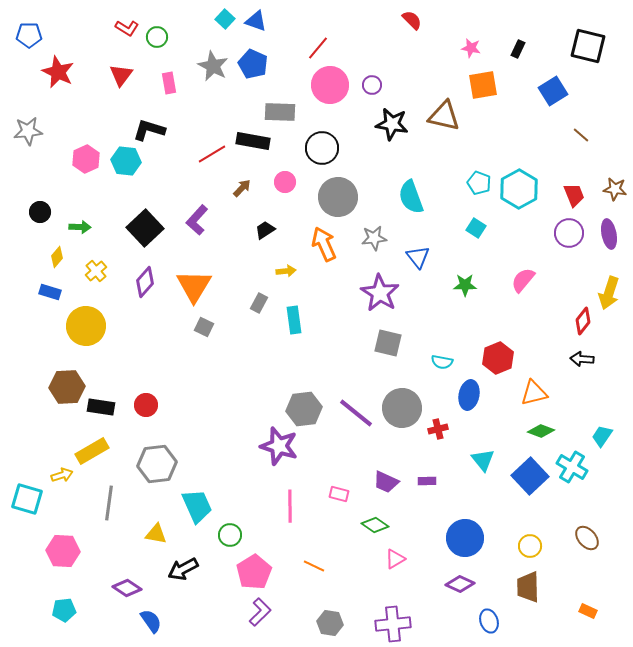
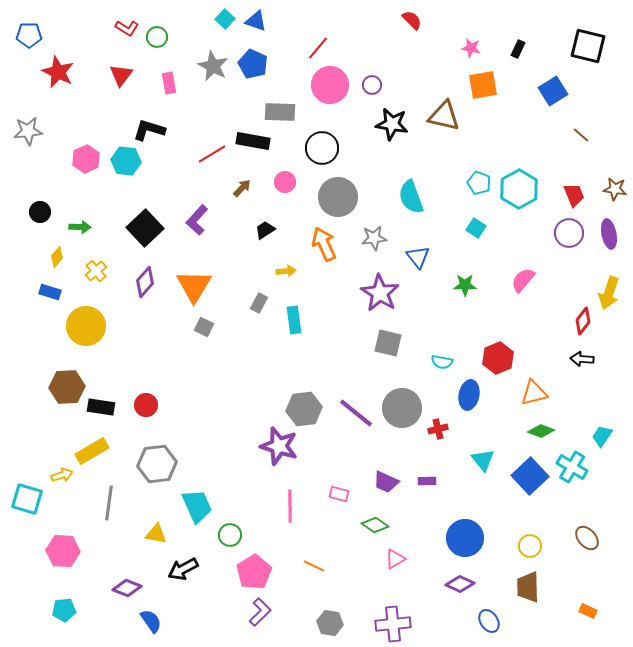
purple diamond at (127, 588): rotated 12 degrees counterclockwise
blue ellipse at (489, 621): rotated 15 degrees counterclockwise
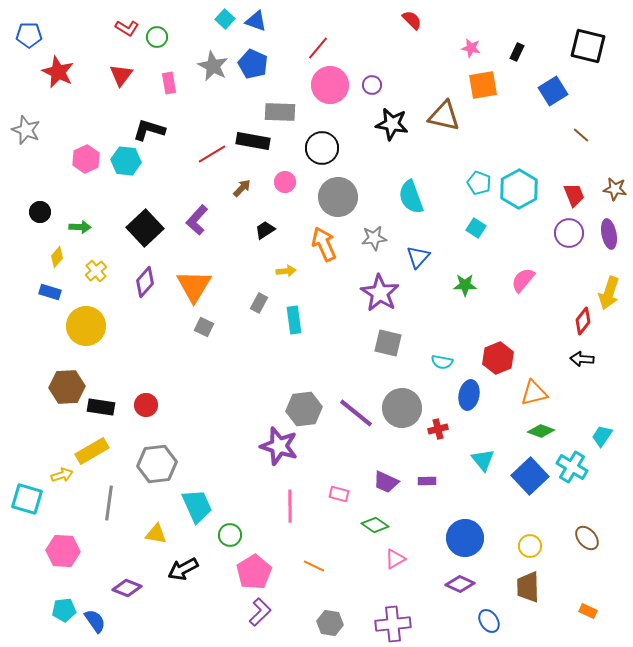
black rectangle at (518, 49): moved 1 px left, 3 px down
gray star at (28, 131): moved 2 px left, 1 px up; rotated 28 degrees clockwise
blue triangle at (418, 257): rotated 20 degrees clockwise
blue semicircle at (151, 621): moved 56 px left
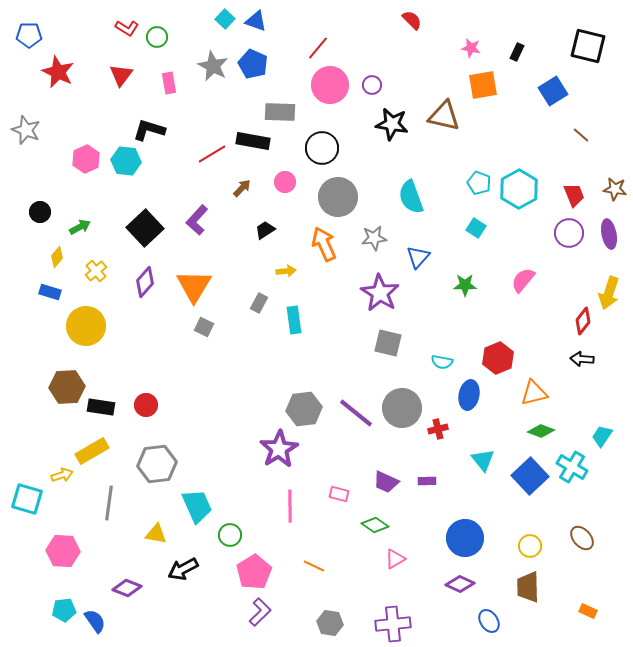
green arrow at (80, 227): rotated 30 degrees counterclockwise
purple star at (279, 446): moved 3 px down; rotated 24 degrees clockwise
brown ellipse at (587, 538): moved 5 px left
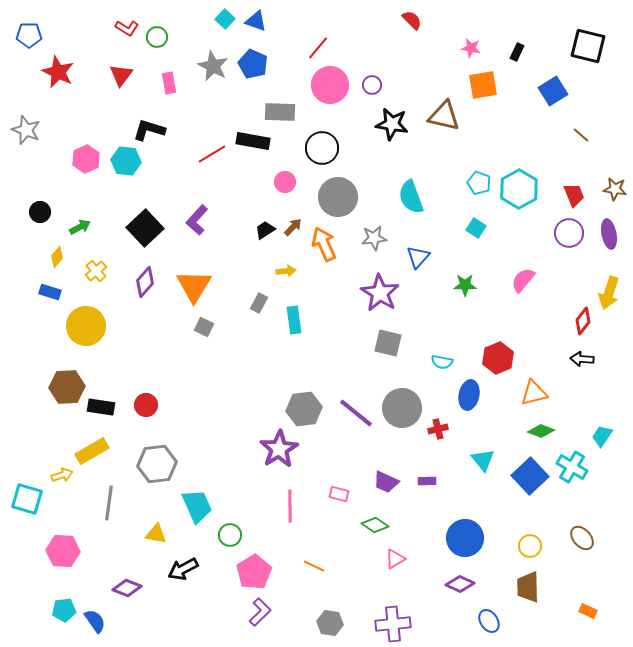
brown arrow at (242, 188): moved 51 px right, 39 px down
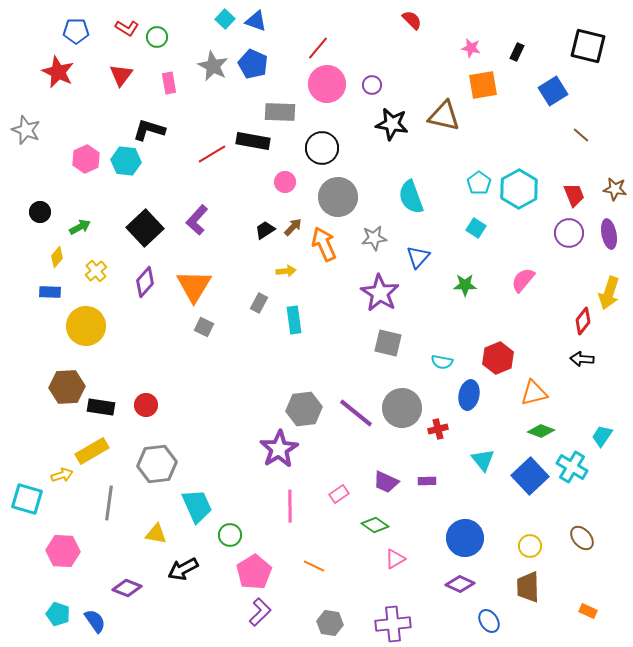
blue pentagon at (29, 35): moved 47 px right, 4 px up
pink circle at (330, 85): moved 3 px left, 1 px up
cyan pentagon at (479, 183): rotated 15 degrees clockwise
blue rectangle at (50, 292): rotated 15 degrees counterclockwise
pink rectangle at (339, 494): rotated 48 degrees counterclockwise
cyan pentagon at (64, 610): moved 6 px left, 4 px down; rotated 25 degrees clockwise
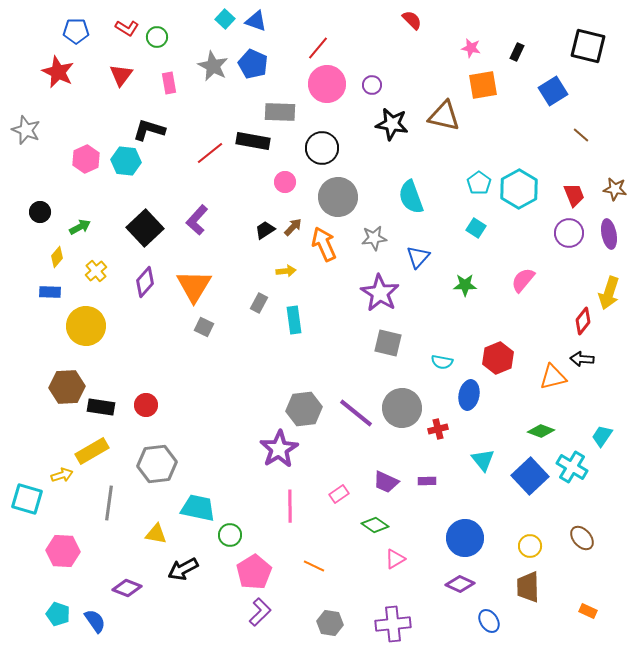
red line at (212, 154): moved 2 px left, 1 px up; rotated 8 degrees counterclockwise
orange triangle at (534, 393): moved 19 px right, 16 px up
cyan trapezoid at (197, 506): moved 1 px right, 2 px down; rotated 54 degrees counterclockwise
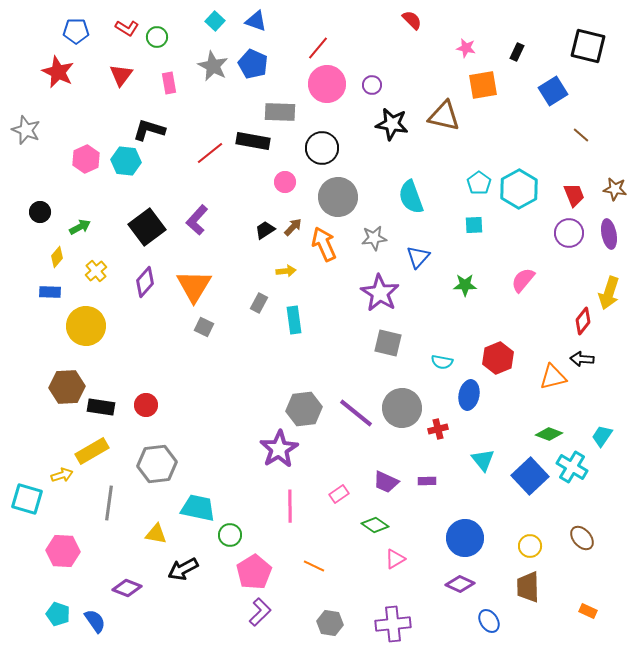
cyan square at (225, 19): moved 10 px left, 2 px down
pink star at (471, 48): moved 5 px left
black square at (145, 228): moved 2 px right, 1 px up; rotated 6 degrees clockwise
cyan square at (476, 228): moved 2 px left, 3 px up; rotated 36 degrees counterclockwise
green diamond at (541, 431): moved 8 px right, 3 px down
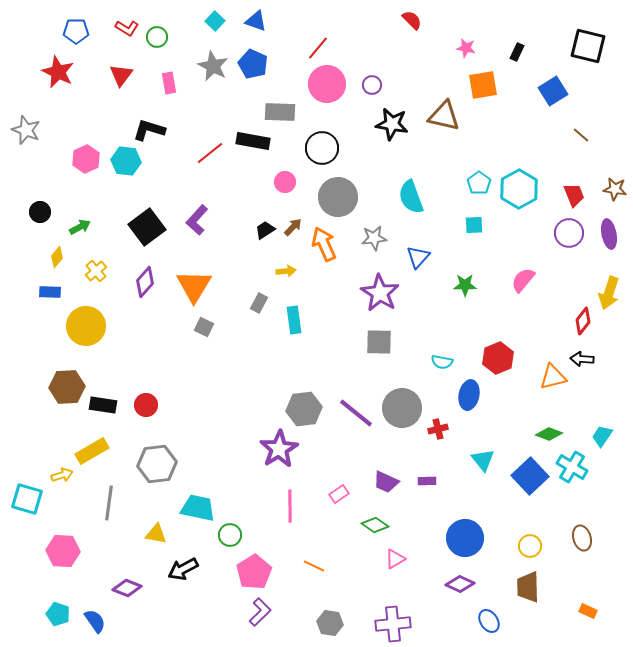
gray square at (388, 343): moved 9 px left, 1 px up; rotated 12 degrees counterclockwise
black rectangle at (101, 407): moved 2 px right, 2 px up
brown ellipse at (582, 538): rotated 25 degrees clockwise
